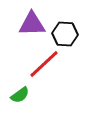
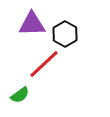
black hexagon: rotated 25 degrees clockwise
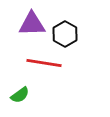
red line: moved 1 px up; rotated 52 degrees clockwise
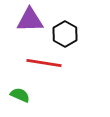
purple triangle: moved 2 px left, 4 px up
green semicircle: rotated 120 degrees counterclockwise
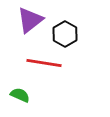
purple triangle: rotated 36 degrees counterclockwise
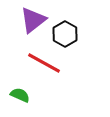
purple triangle: moved 3 px right
red line: rotated 20 degrees clockwise
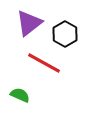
purple triangle: moved 4 px left, 3 px down
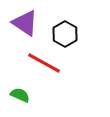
purple triangle: moved 4 px left; rotated 48 degrees counterclockwise
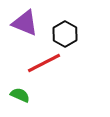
purple triangle: rotated 12 degrees counterclockwise
red line: rotated 56 degrees counterclockwise
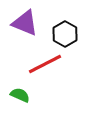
red line: moved 1 px right, 1 px down
